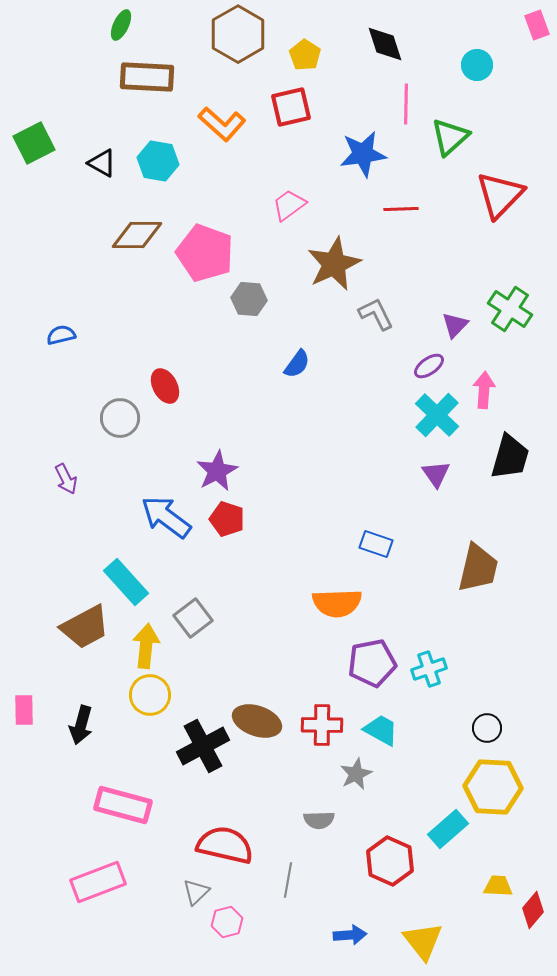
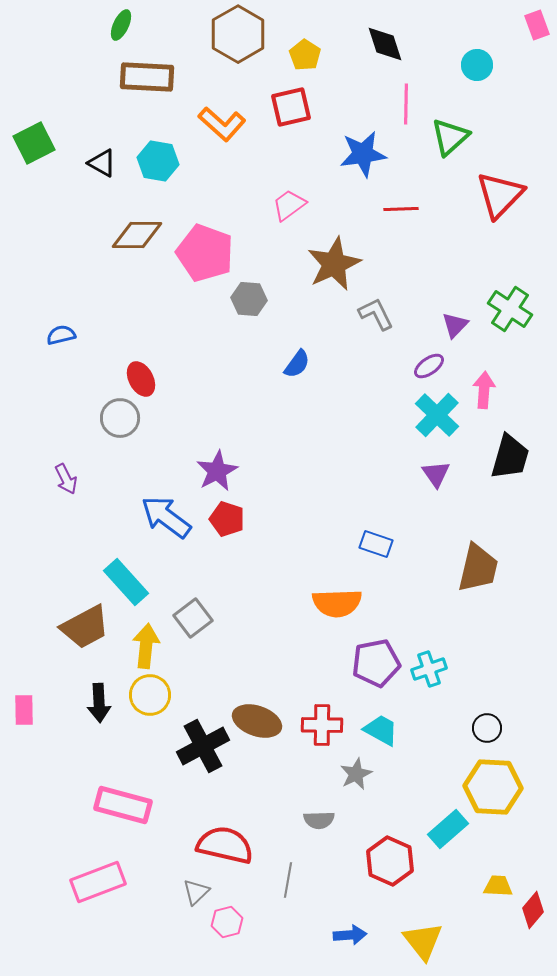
red ellipse at (165, 386): moved 24 px left, 7 px up
purple pentagon at (372, 663): moved 4 px right
black arrow at (81, 725): moved 18 px right, 22 px up; rotated 18 degrees counterclockwise
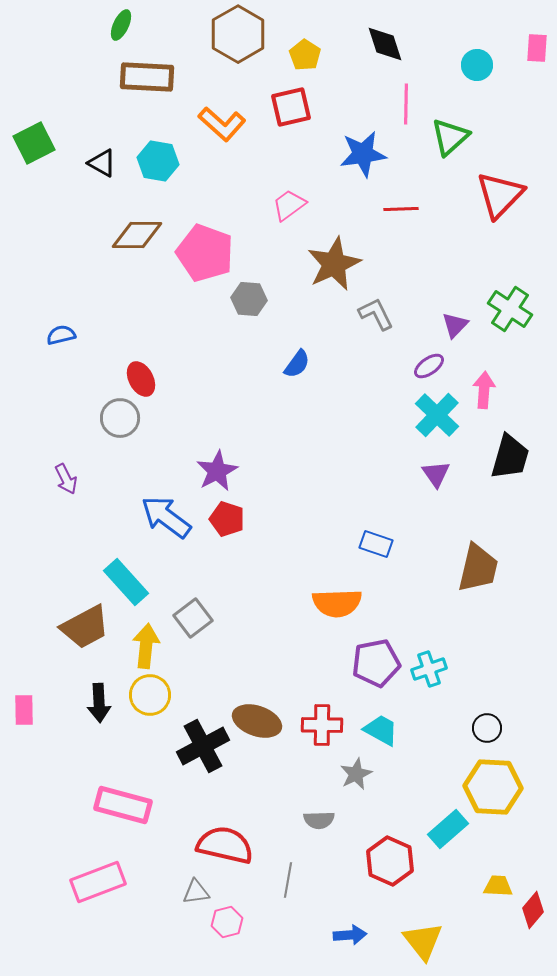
pink rectangle at (537, 25): moved 23 px down; rotated 24 degrees clockwise
gray triangle at (196, 892): rotated 36 degrees clockwise
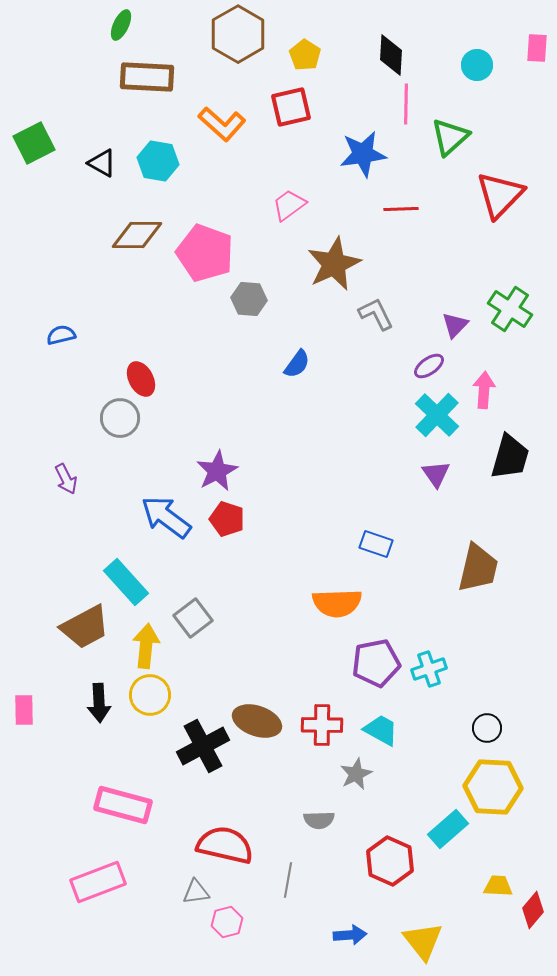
black diamond at (385, 44): moved 6 px right, 11 px down; rotated 21 degrees clockwise
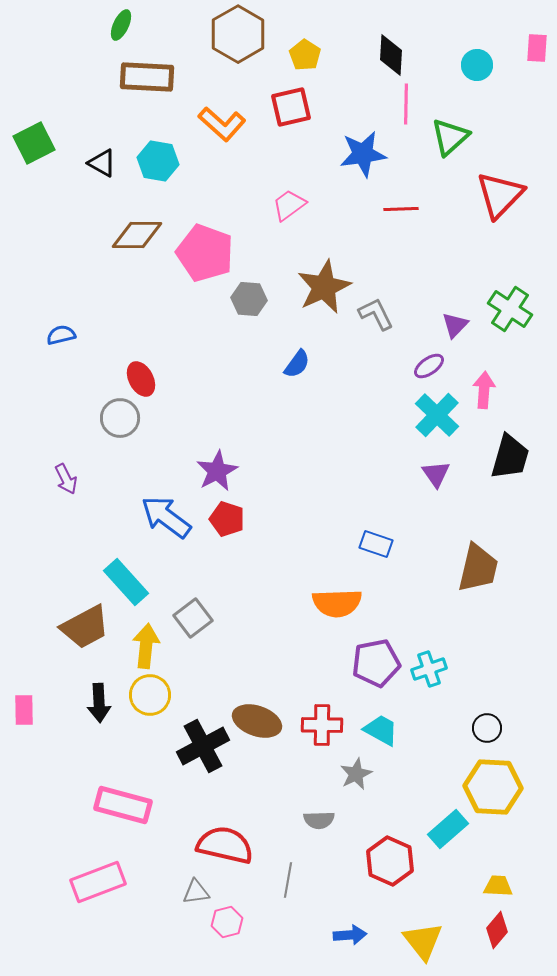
brown star at (334, 264): moved 10 px left, 23 px down
red diamond at (533, 910): moved 36 px left, 20 px down
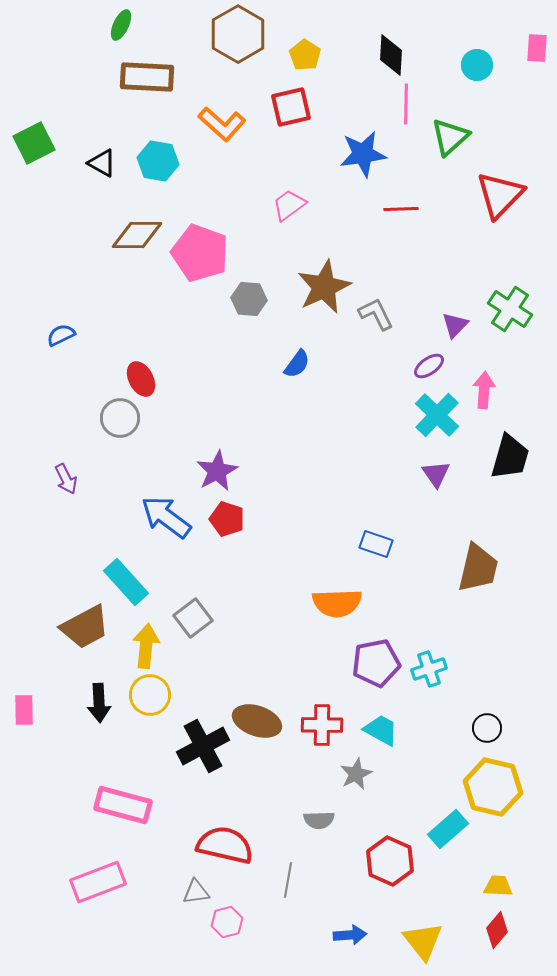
pink pentagon at (205, 253): moved 5 px left
blue semicircle at (61, 335): rotated 12 degrees counterclockwise
yellow hexagon at (493, 787): rotated 10 degrees clockwise
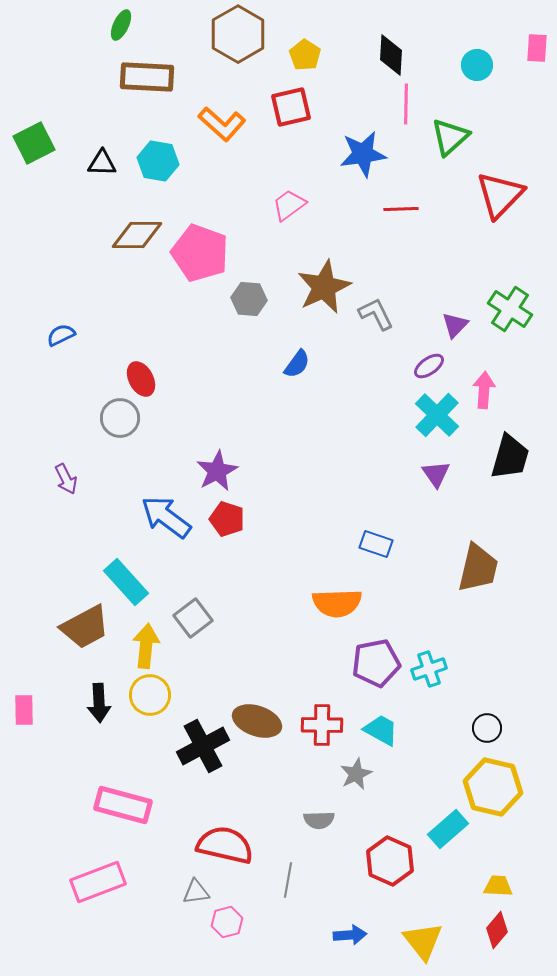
black triangle at (102, 163): rotated 28 degrees counterclockwise
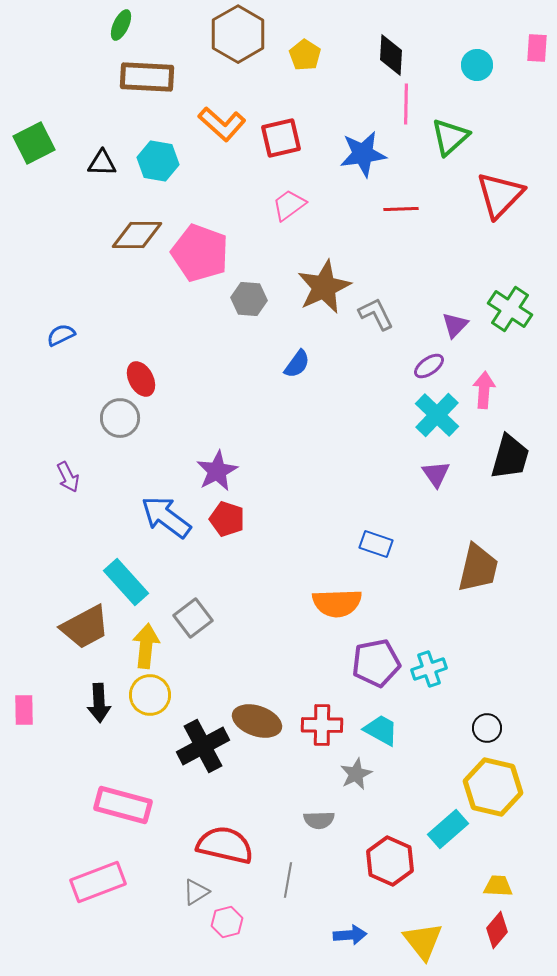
red square at (291, 107): moved 10 px left, 31 px down
purple arrow at (66, 479): moved 2 px right, 2 px up
gray triangle at (196, 892): rotated 24 degrees counterclockwise
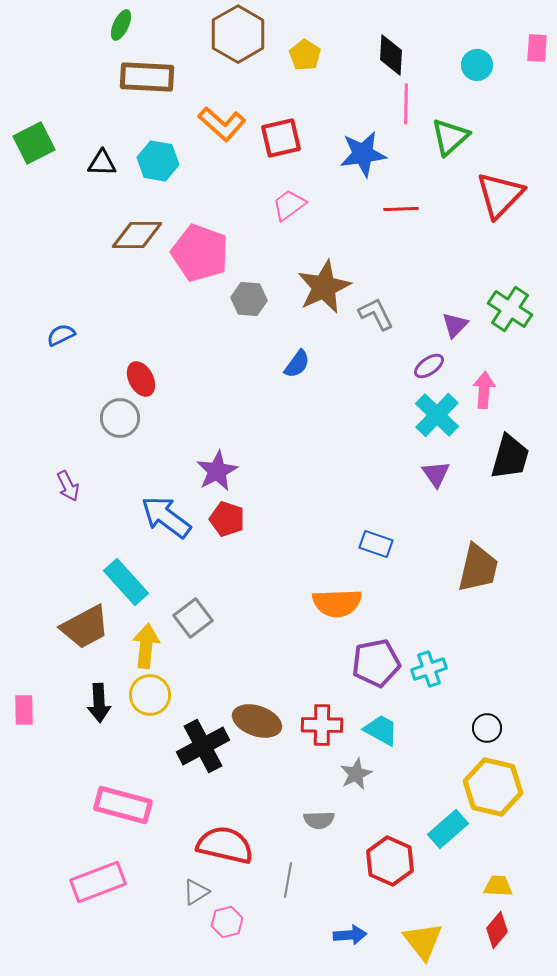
purple arrow at (68, 477): moved 9 px down
